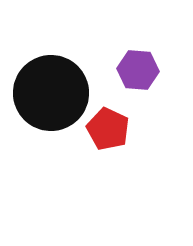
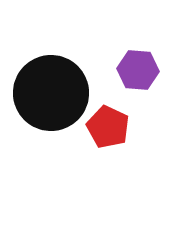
red pentagon: moved 2 px up
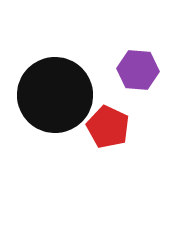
black circle: moved 4 px right, 2 px down
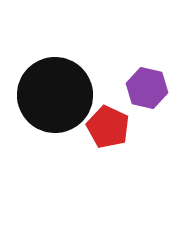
purple hexagon: moved 9 px right, 18 px down; rotated 9 degrees clockwise
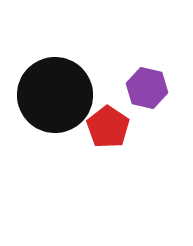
red pentagon: rotated 9 degrees clockwise
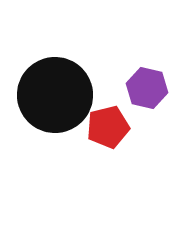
red pentagon: rotated 24 degrees clockwise
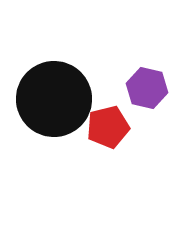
black circle: moved 1 px left, 4 px down
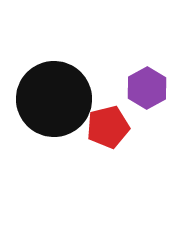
purple hexagon: rotated 18 degrees clockwise
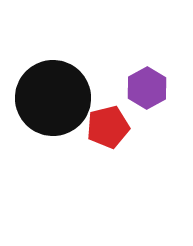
black circle: moved 1 px left, 1 px up
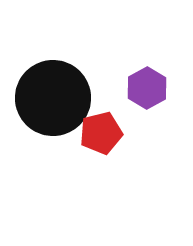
red pentagon: moved 7 px left, 6 px down
